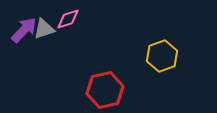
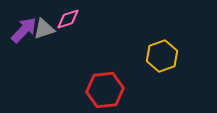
red hexagon: rotated 6 degrees clockwise
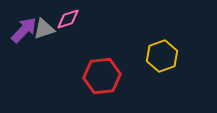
red hexagon: moved 3 px left, 14 px up
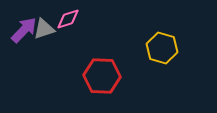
yellow hexagon: moved 8 px up; rotated 24 degrees counterclockwise
red hexagon: rotated 9 degrees clockwise
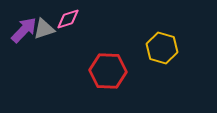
red hexagon: moved 6 px right, 5 px up
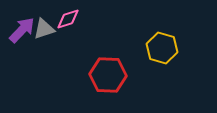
purple arrow: moved 2 px left
red hexagon: moved 4 px down
